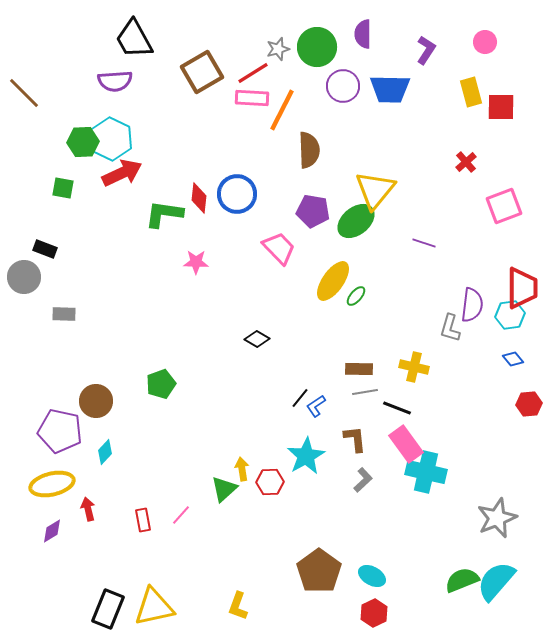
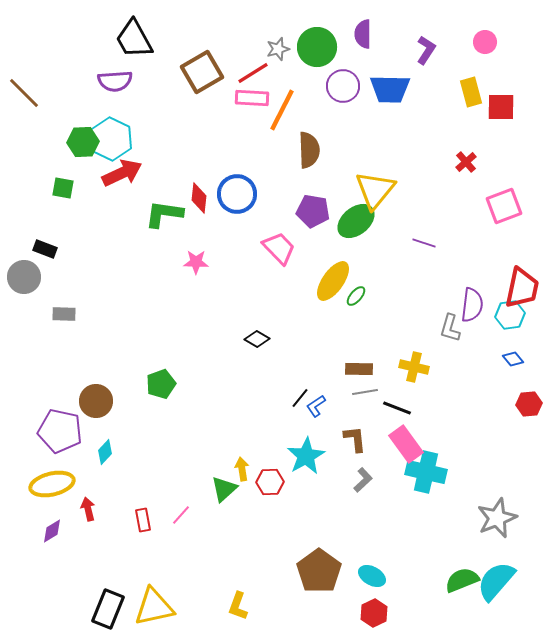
red trapezoid at (522, 288): rotated 12 degrees clockwise
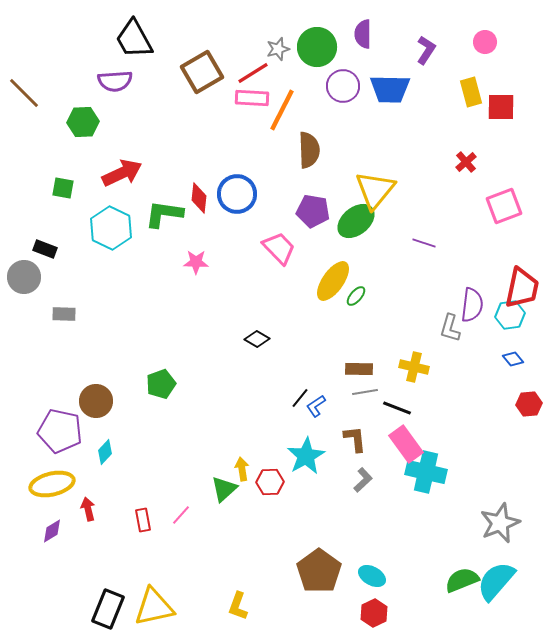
cyan hexagon at (111, 139): moved 89 px down
green hexagon at (83, 142): moved 20 px up
gray star at (497, 518): moved 3 px right, 5 px down
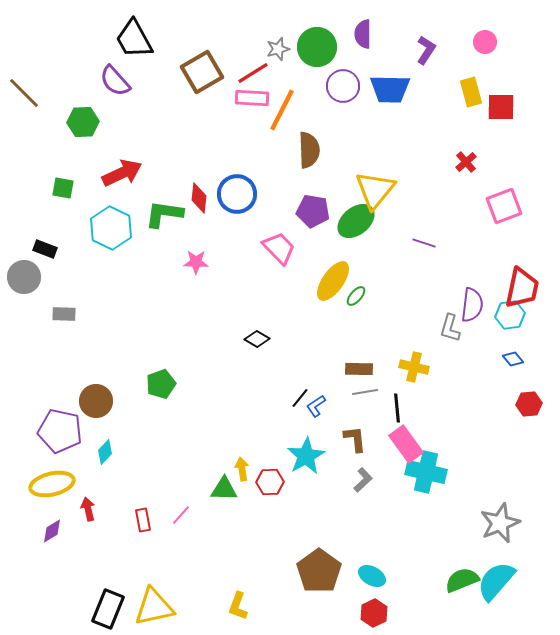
purple semicircle at (115, 81): rotated 52 degrees clockwise
black line at (397, 408): rotated 64 degrees clockwise
green triangle at (224, 489): rotated 44 degrees clockwise
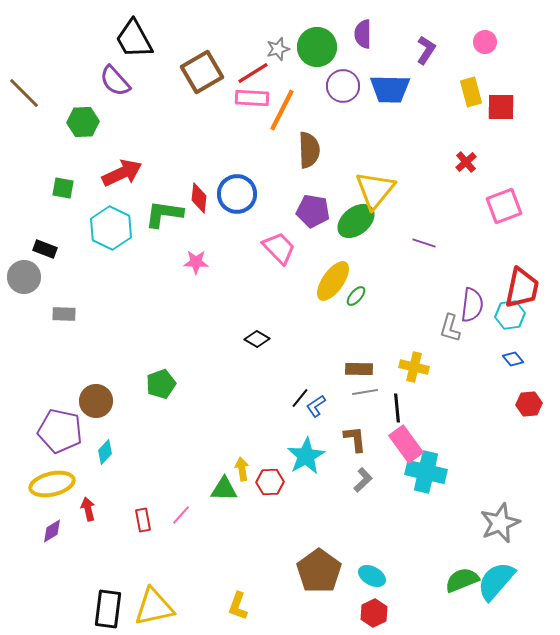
black rectangle at (108, 609): rotated 15 degrees counterclockwise
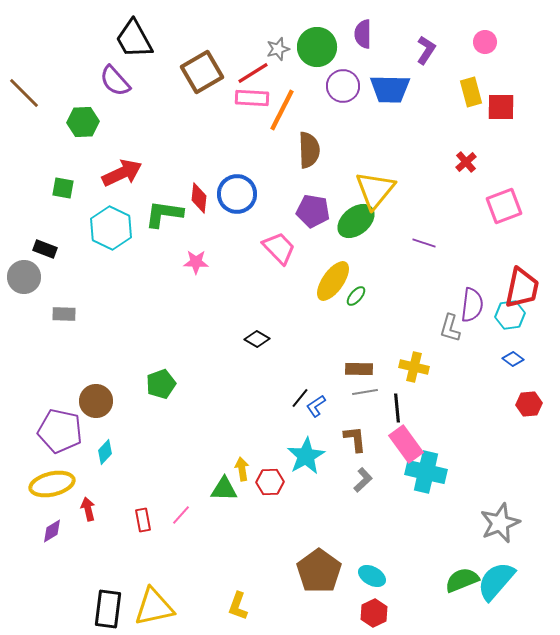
blue diamond at (513, 359): rotated 15 degrees counterclockwise
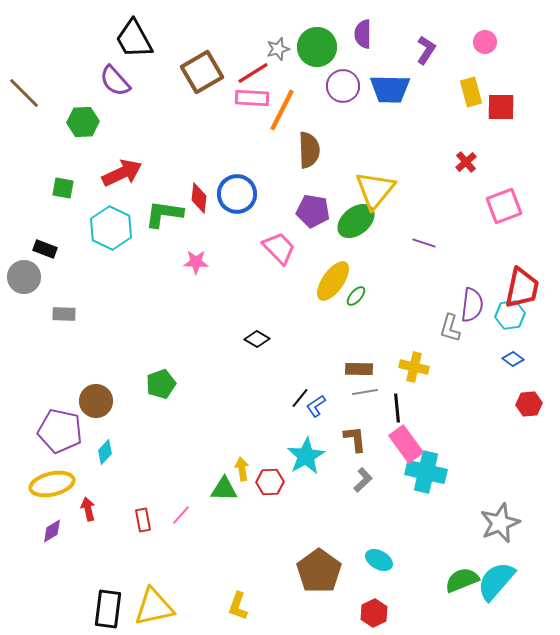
cyan ellipse at (372, 576): moved 7 px right, 16 px up
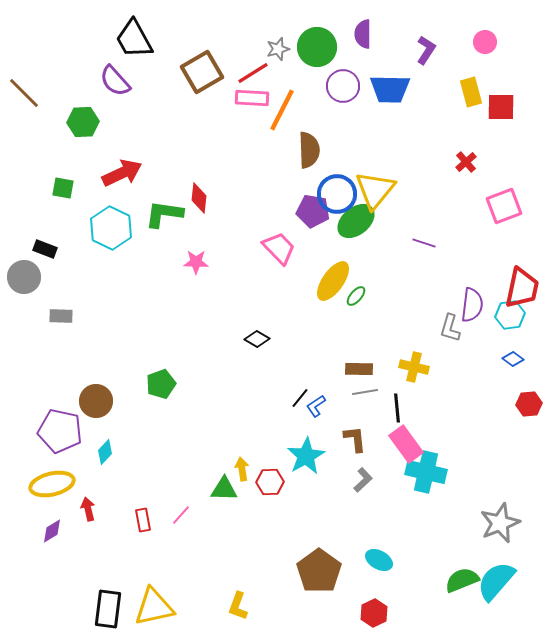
blue circle at (237, 194): moved 100 px right
gray rectangle at (64, 314): moved 3 px left, 2 px down
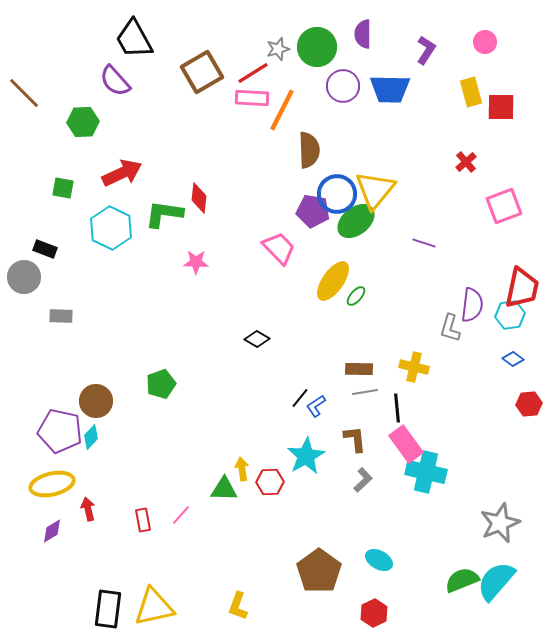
cyan diamond at (105, 452): moved 14 px left, 15 px up
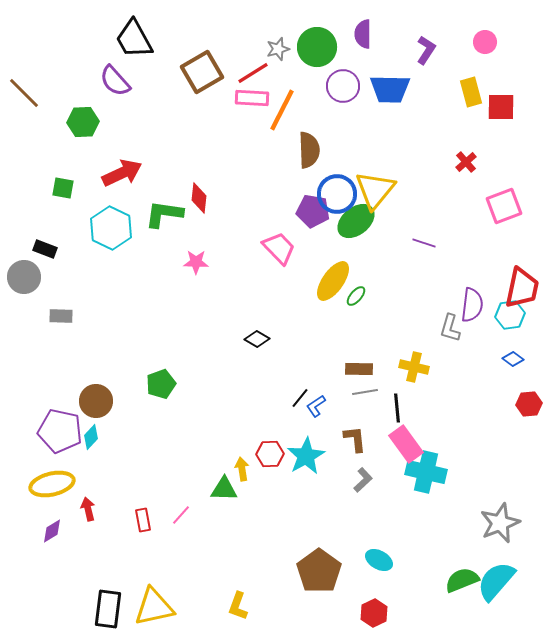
red hexagon at (270, 482): moved 28 px up
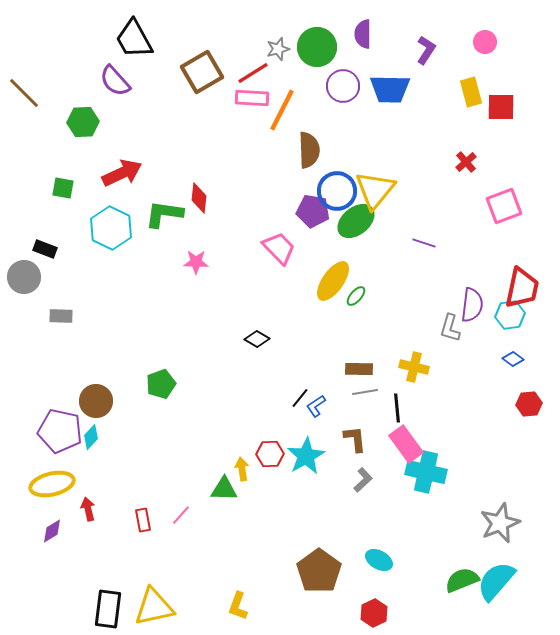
blue circle at (337, 194): moved 3 px up
